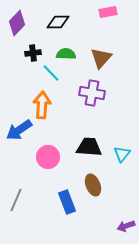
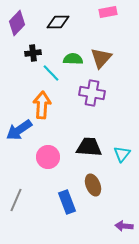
green semicircle: moved 7 px right, 5 px down
purple arrow: moved 2 px left; rotated 24 degrees clockwise
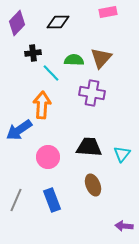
green semicircle: moved 1 px right, 1 px down
blue rectangle: moved 15 px left, 2 px up
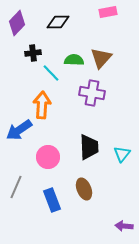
black trapezoid: rotated 84 degrees clockwise
brown ellipse: moved 9 px left, 4 px down
gray line: moved 13 px up
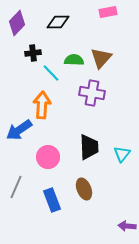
purple arrow: moved 3 px right
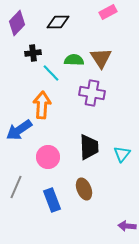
pink rectangle: rotated 18 degrees counterclockwise
brown triangle: rotated 15 degrees counterclockwise
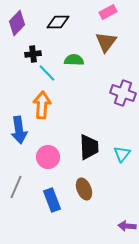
black cross: moved 1 px down
brown triangle: moved 5 px right, 16 px up; rotated 10 degrees clockwise
cyan line: moved 4 px left
purple cross: moved 31 px right; rotated 10 degrees clockwise
blue arrow: rotated 64 degrees counterclockwise
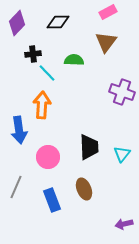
purple cross: moved 1 px left, 1 px up
purple arrow: moved 3 px left, 2 px up; rotated 18 degrees counterclockwise
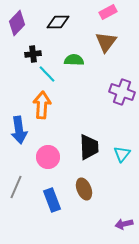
cyan line: moved 1 px down
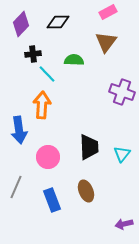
purple diamond: moved 4 px right, 1 px down
brown ellipse: moved 2 px right, 2 px down
